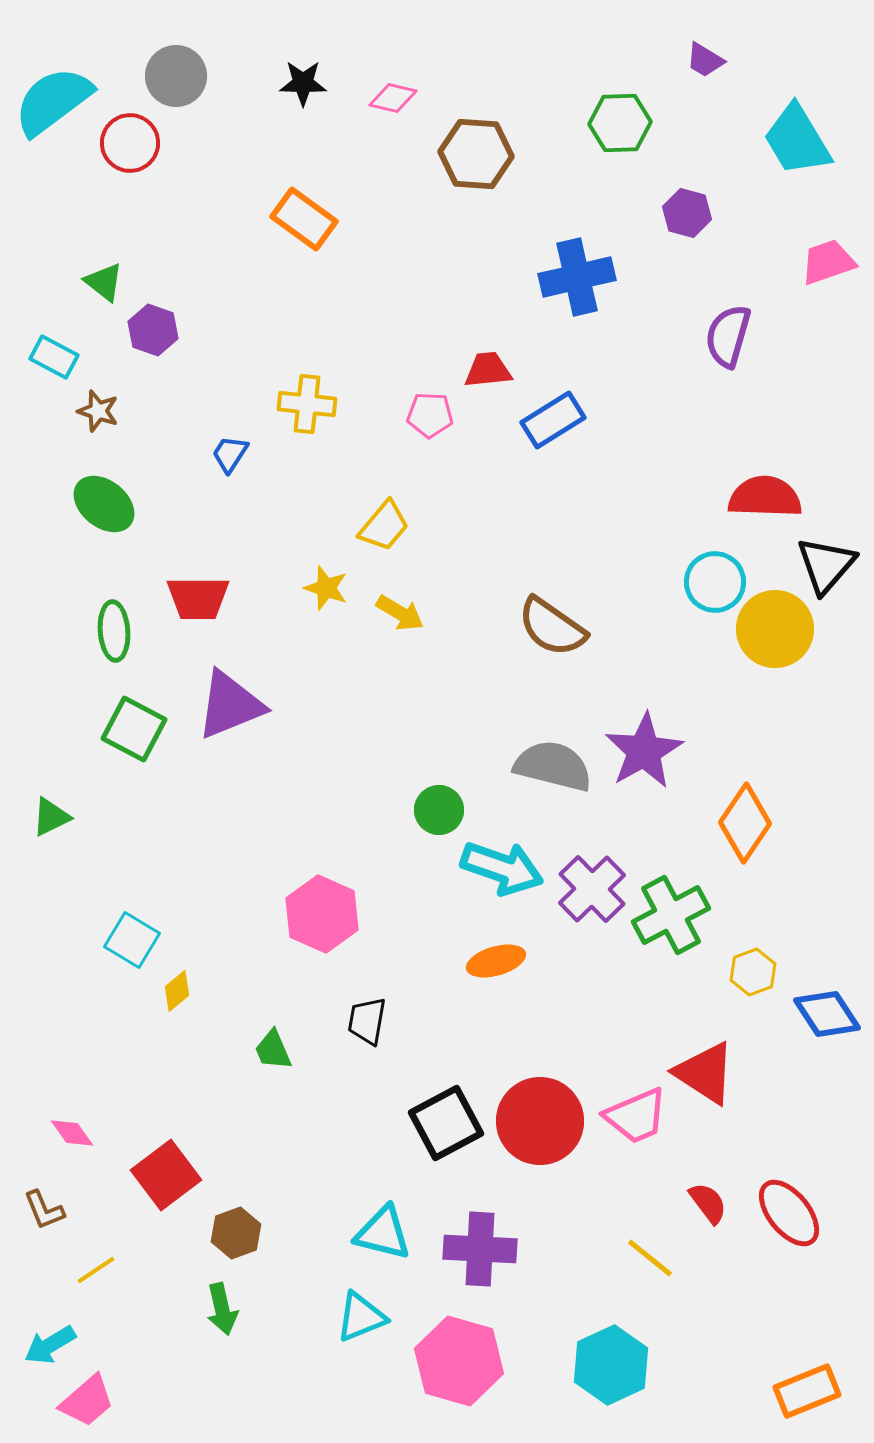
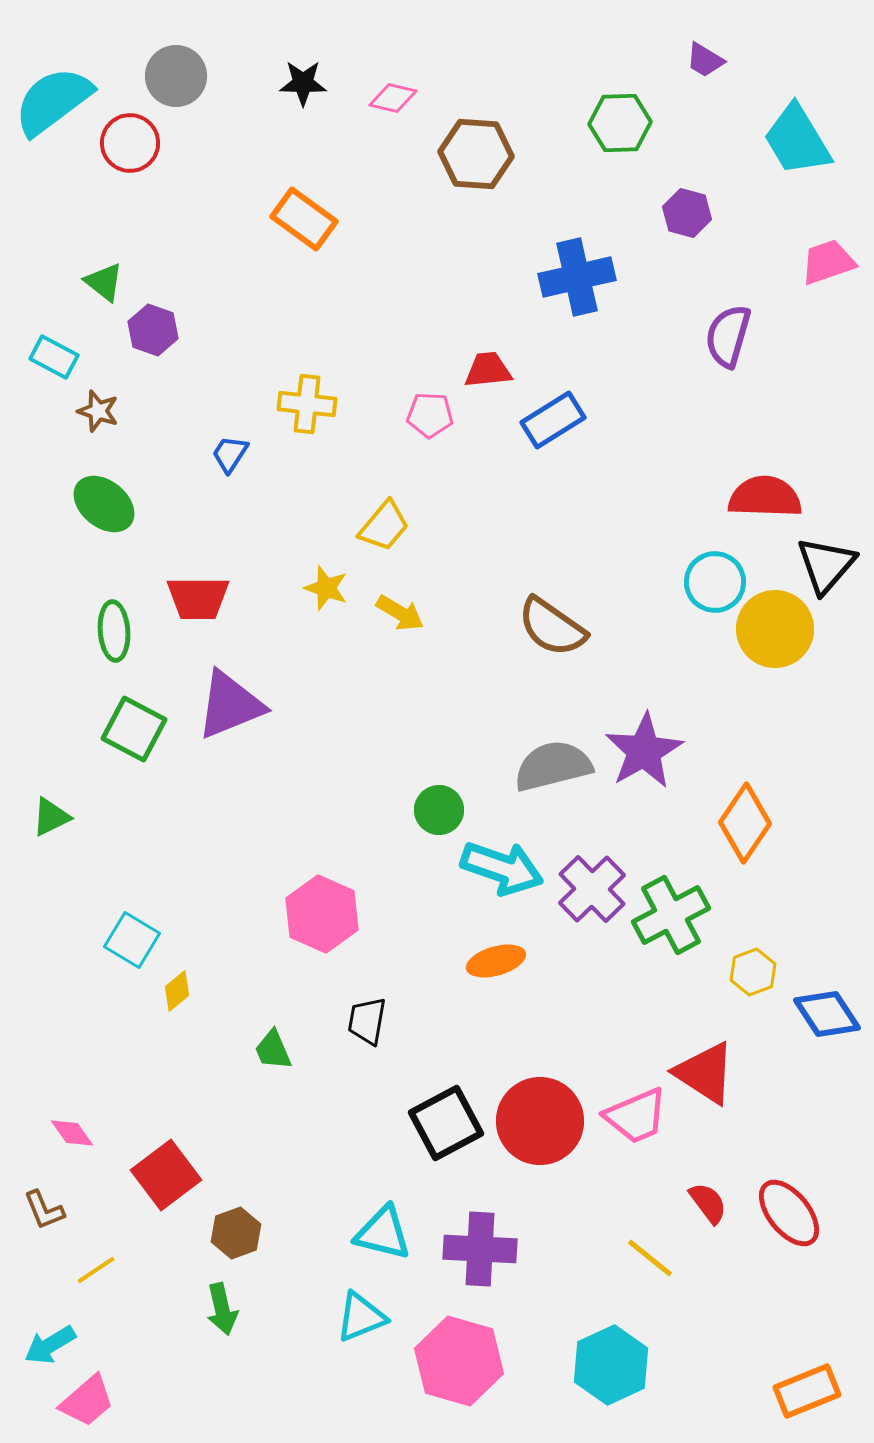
gray semicircle at (553, 766): rotated 28 degrees counterclockwise
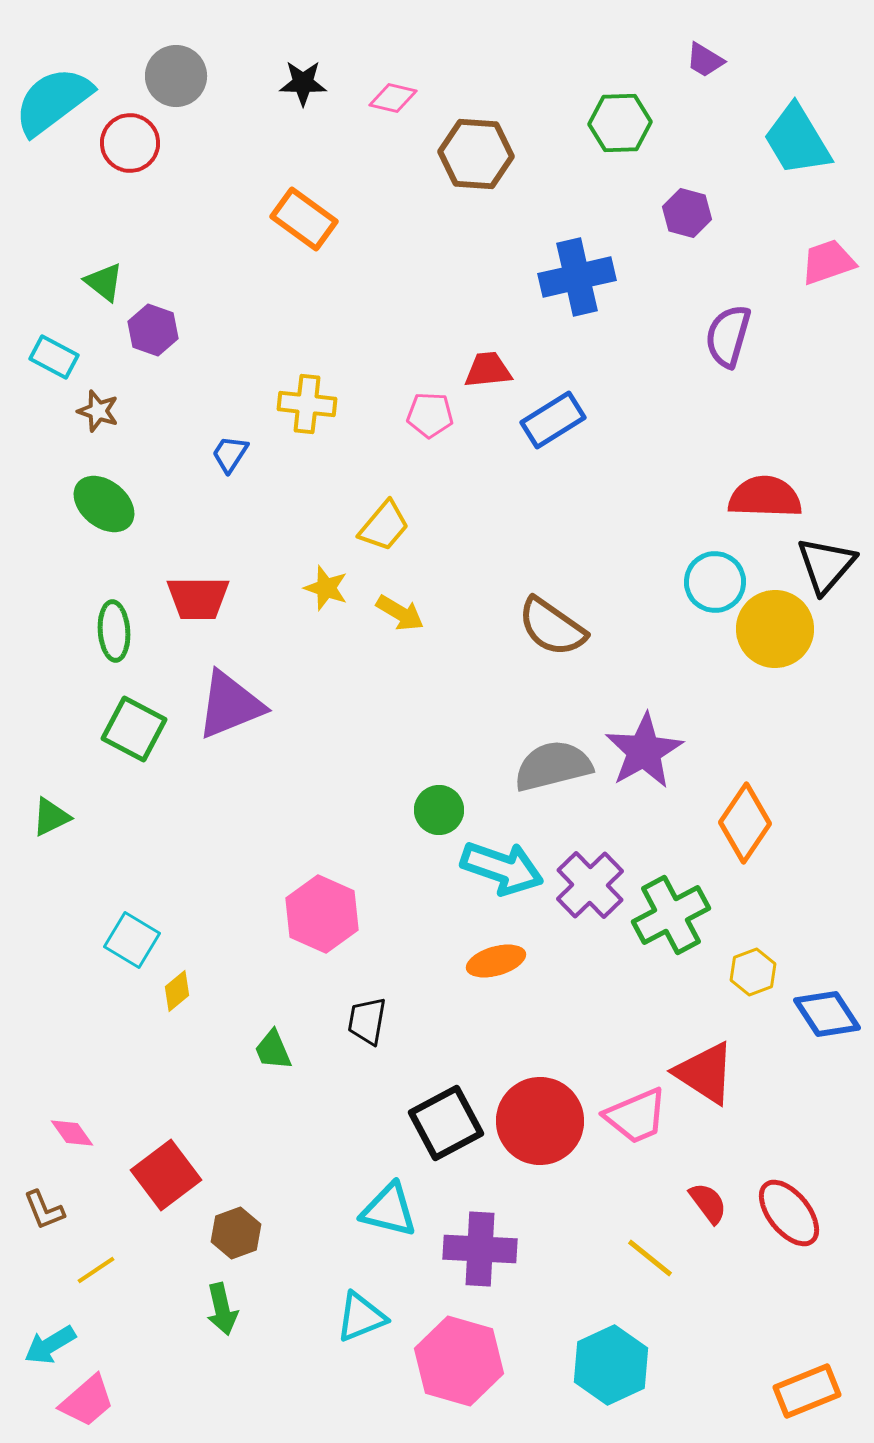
purple cross at (592, 889): moved 2 px left, 4 px up
cyan triangle at (383, 1233): moved 6 px right, 23 px up
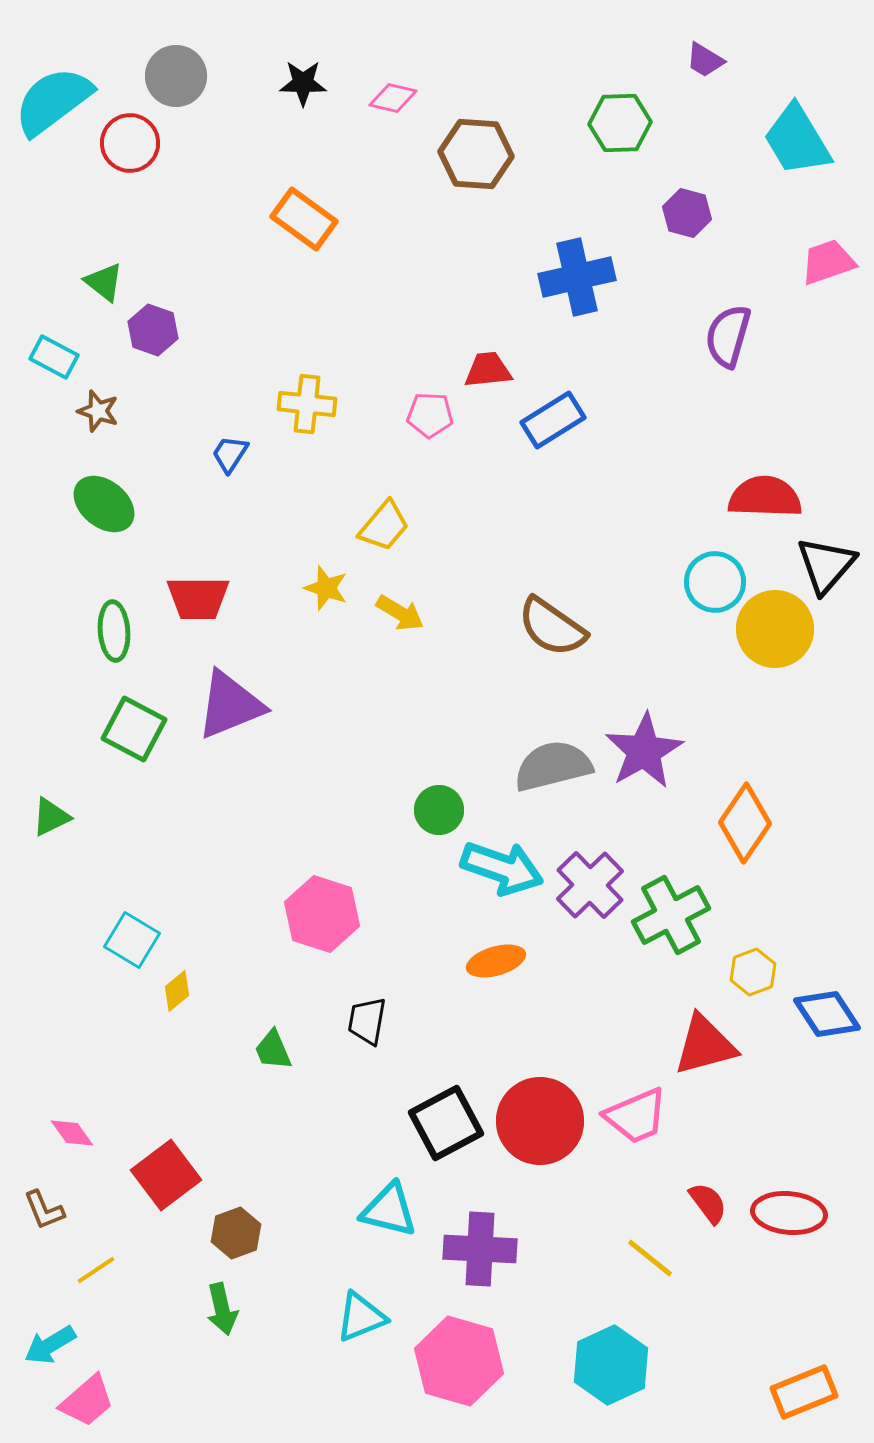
pink hexagon at (322, 914): rotated 6 degrees counterclockwise
red triangle at (705, 1073): moved 28 px up; rotated 48 degrees counterclockwise
red ellipse at (789, 1213): rotated 46 degrees counterclockwise
orange rectangle at (807, 1391): moved 3 px left, 1 px down
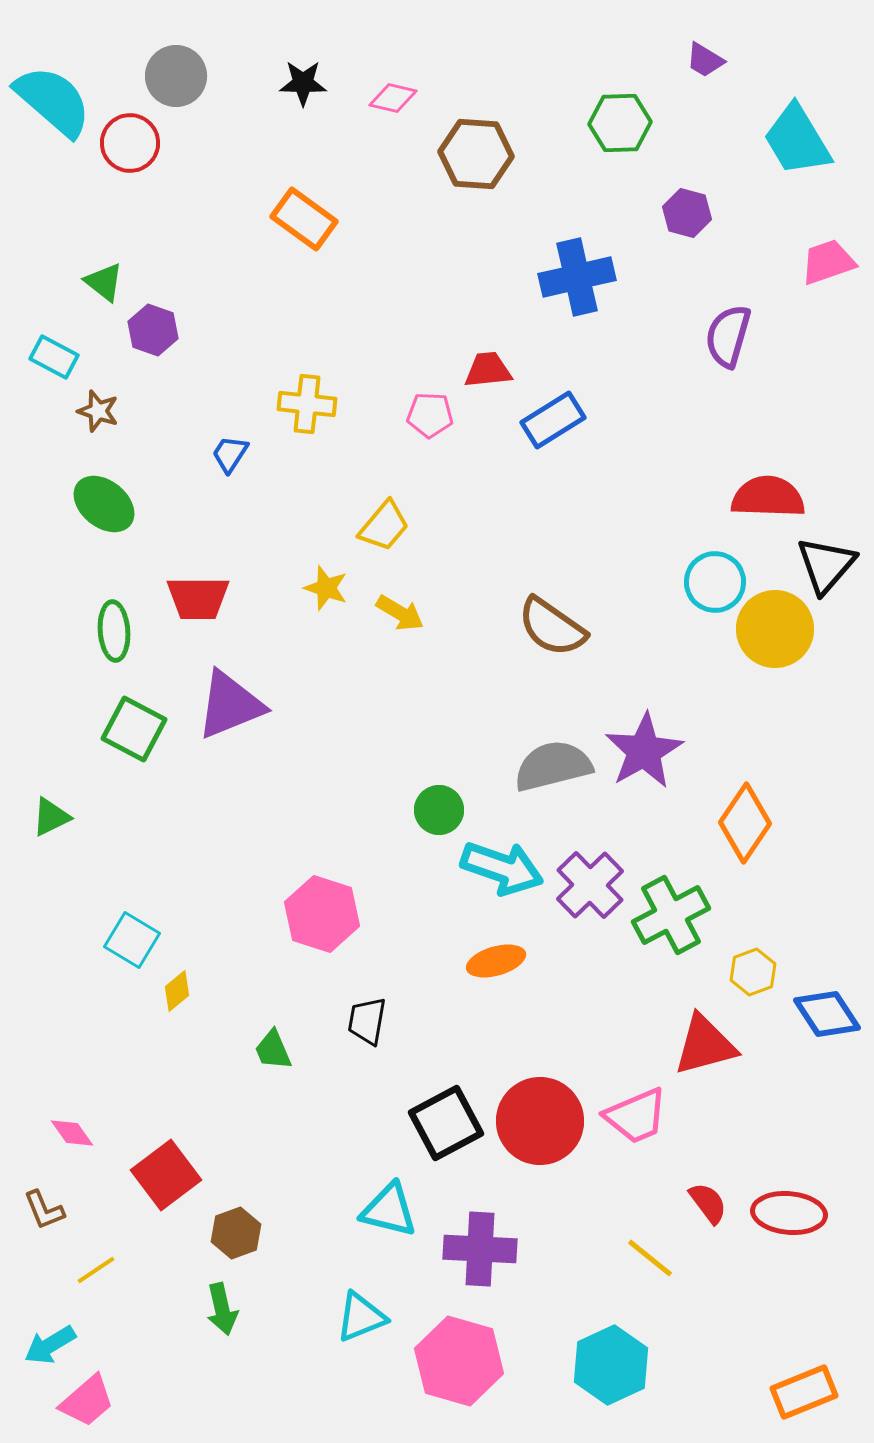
cyan semicircle at (53, 101): rotated 78 degrees clockwise
red semicircle at (765, 497): moved 3 px right
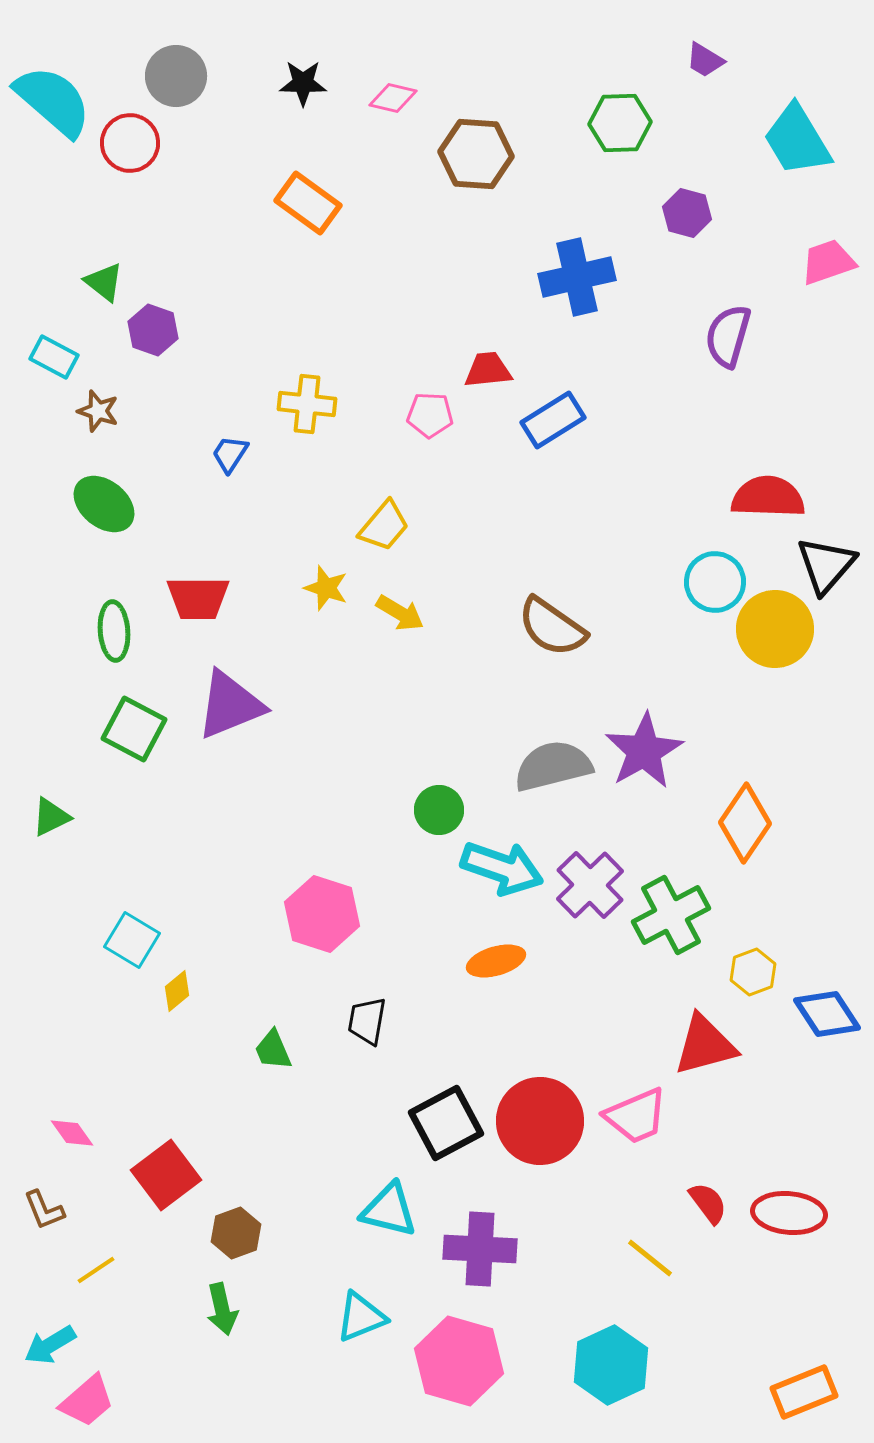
orange rectangle at (304, 219): moved 4 px right, 16 px up
